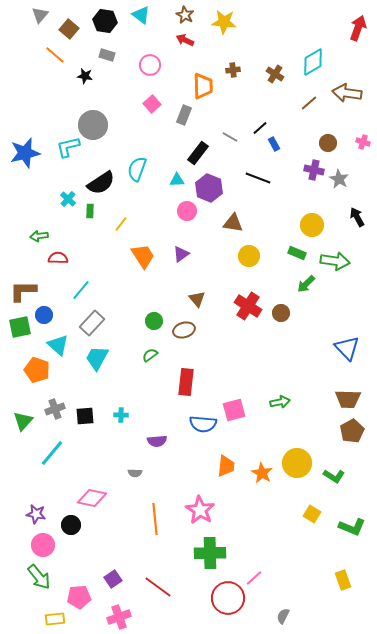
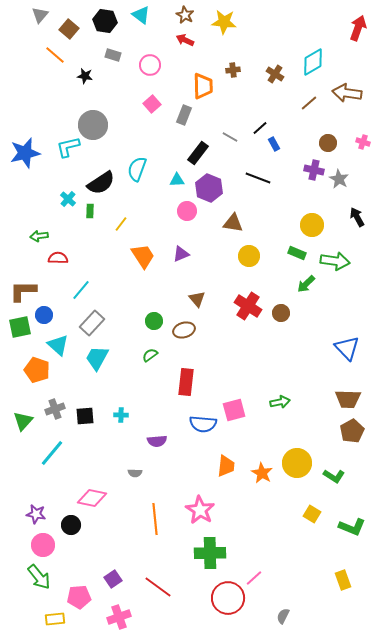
gray rectangle at (107, 55): moved 6 px right
purple triangle at (181, 254): rotated 12 degrees clockwise
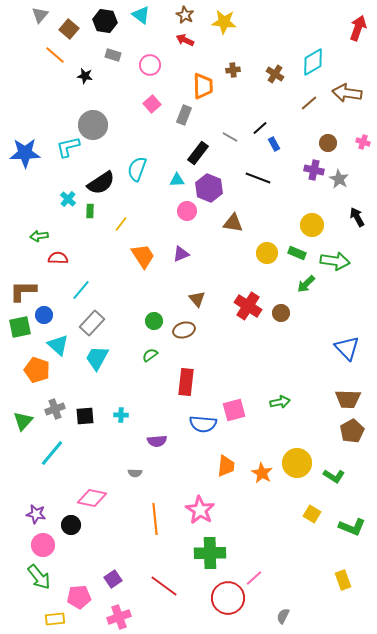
blue star at (25, 153): rotated 12 degrees clockwise
yellow circle at (249, 256): moved 18 px right, 3 px up
red line at (158, 587): moved 6 px right, 1 px up
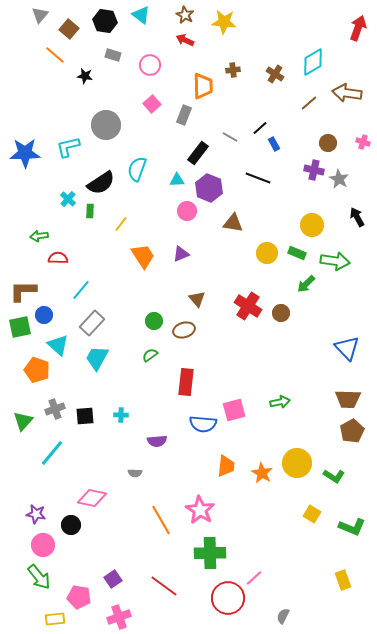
gray circle at (93, 125): moved 13 px right
orange line at (155, 519): moved 6 px right, 1 px down; rotated 24 degrees counterclockwise
pink pentagon at (79, 597): rotated 15 degrees clockwise
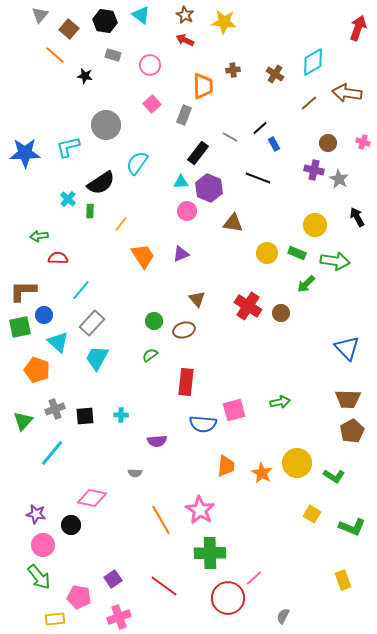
cyan semicircle at (137, 169): moved 6 px up; rotated 15 degrees clockwise
cyan triangle at (177, 180): moved 4 px right, 2 px down
yellow circle at (312, 225): moved 3 px right
cyan triangle at (58, 345): moved 3 px up
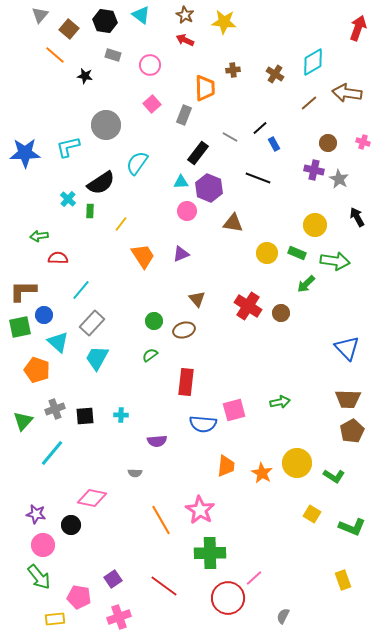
orange trapezoid at (203, 86): moved 2 px right, 2 px down
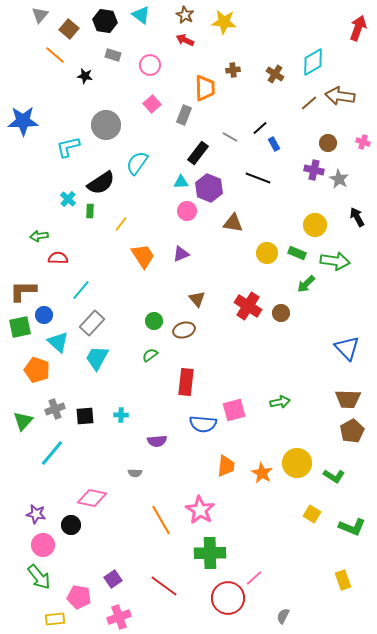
brown arrow at (347, 93): moved 7 px left, 3 px down
blue star at (25, 153): moved 2 px left, 32 px up
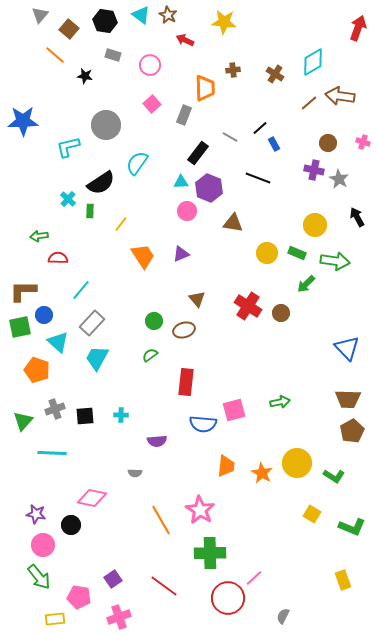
brown star at (185, 15): moved 17 px left
cyan line at (52, 453): rotated 52 degrees clockwise
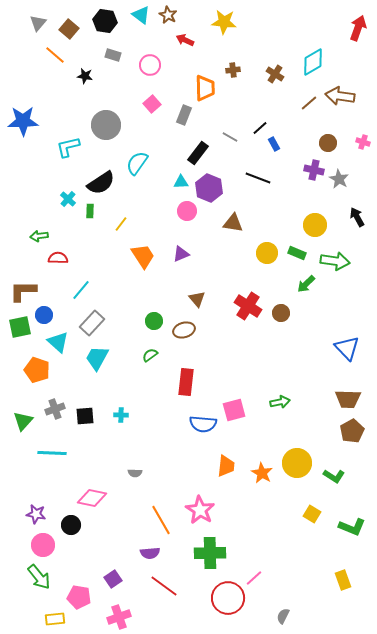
gray triangle at (40, 15): moved 2 px left, 8 px down
purple semicircle at (157, 441): moved 7 px left, 112 px down
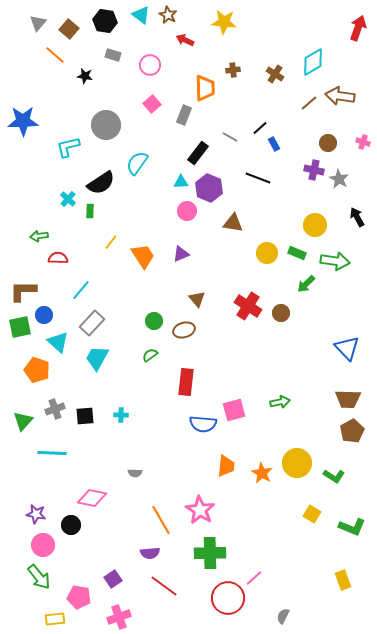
yellow line at (121, 224): moved 10 px left, 18 px down
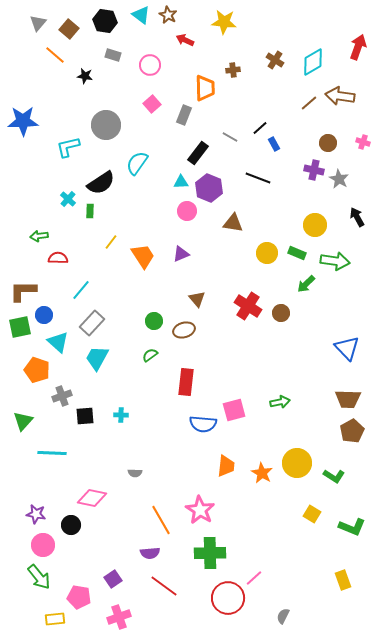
red arrow at (358, 28): moved 19 px down
brown cross at (275, 74): moved 14 px up
gray cross at (55, 409): moved 7 px right, 13 px up
